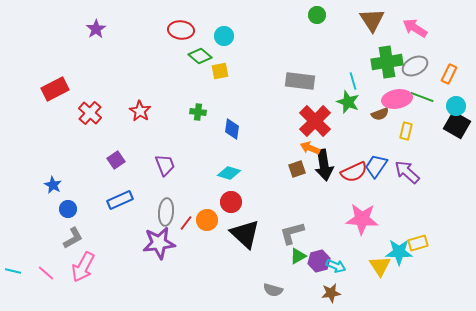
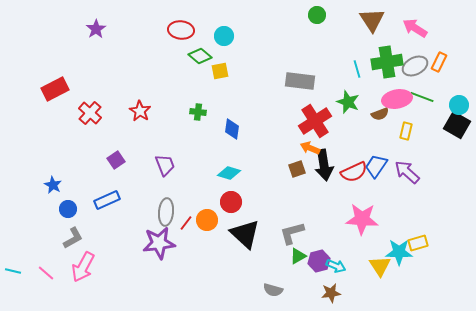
orange rectangle at (449, 74): moved 10 px left, 12 px up
cyan line at (353, 81): moved 4 px right, 12 px up
cyan circle at (456, 106): moved 3 px right, 1 px up
red cross at (315, 121): rotated 12 degrees clockwise
blue rectangle at (120, 200): moved 13 px left
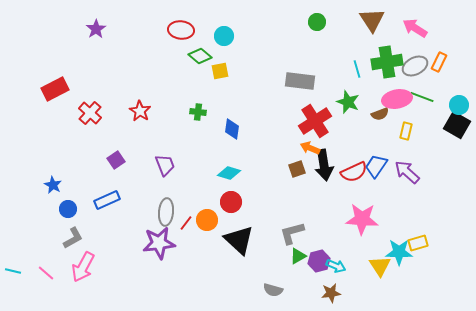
green circle at (317, 15): moved 7 px down
black triangle at (245, 234): moved 6 px left, 6 px down
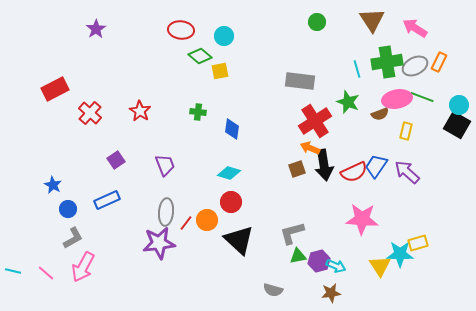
cyan star at (399, 252): moved 1 px right, 2 px down
green triangle at (298, 256): rotated 18 degrees clockwise
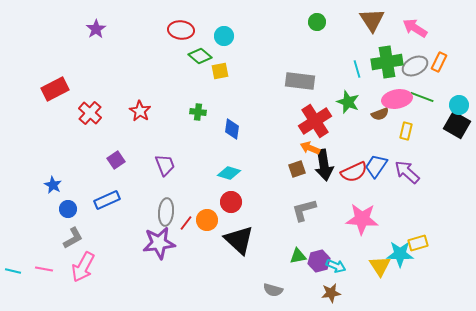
gray L-shape at (292, 233): moved 12 px right, 23 px up
pink line at (46, 273): moved 2 px left, 4 px up; rotated 30 degrees counterclockwise
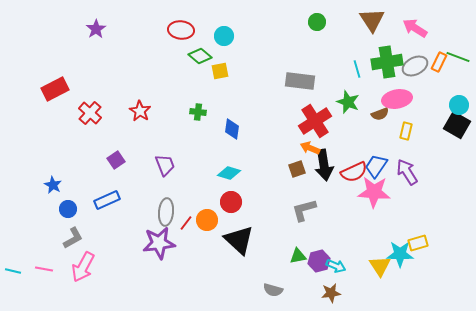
green line at (422, 97): moved 36 px right, 40 px up
purple arrow at (407, 172): rotated 16 degrees clockwise
pink star at (362, 219): moved 12 px right, 27 px up
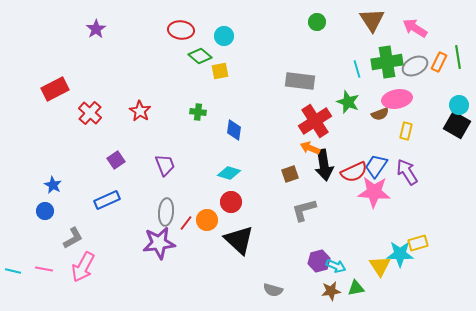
green line at (458, 57): rotated 60 degrees clockwise
blue diamond at (232, 129): moved 2 px right, 1 px down
brown square at (297, 169): moved 7 px left, 5 px down
blue circle at (68, 209): moved 23 px left, 2 px down
green triangle at (298, 256): moved 58 px right, 32 px down
brown star at (331, 293): moved 2 px up
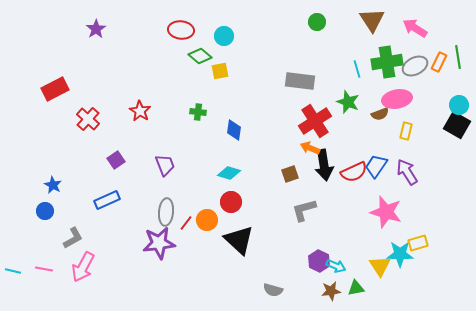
red cross at (90, 113): moved 2 px left, 6 px down
pink star at (374, 192): moved 12 px right, 20 px down; rotated 12 degrees clockwise
purple hexagon at (319, 261): rotated 20 degrees counterclockwise
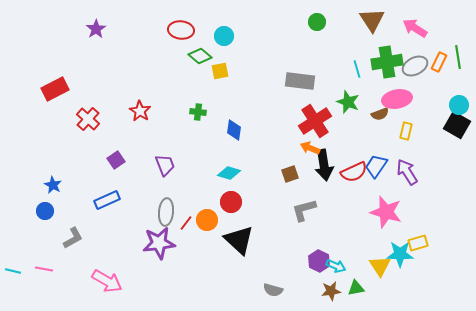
pink arrow at (83, 267): moved 24 px right, 14 px down; rotated 88 degrees counterclockwise
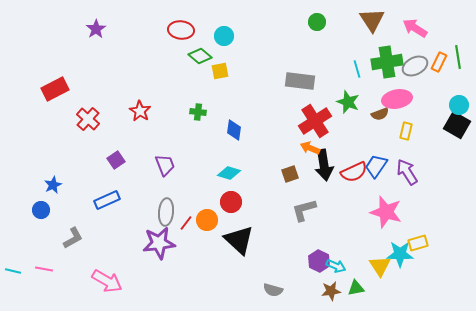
blue star at (53, 185): rotated 18 degrees clockwise
blue circle at (45, 211): moved 4 px left, 1 px up
